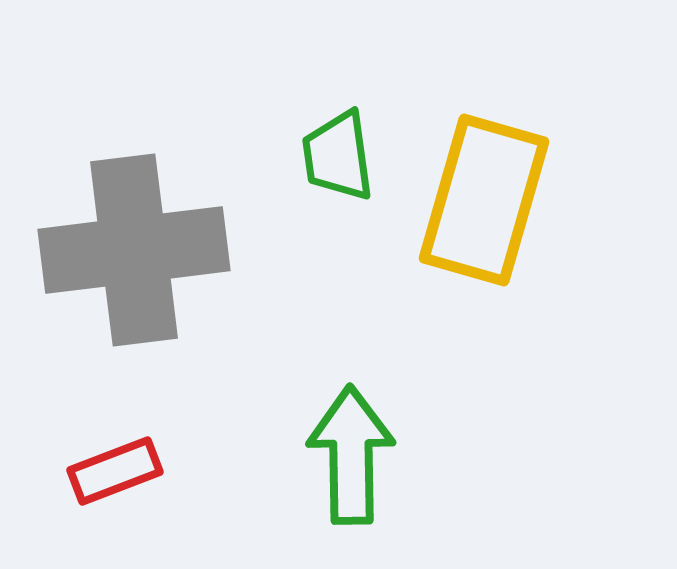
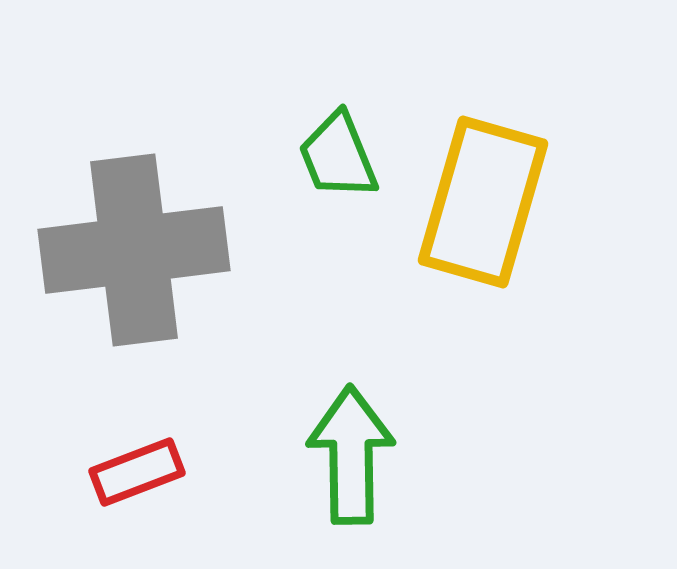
green trapezoid: rotated 14 degrees counterclockwise
yellow rectangle: moved 1 px left, 2 px down
red rectangle: moved 22 px right, 1 px down
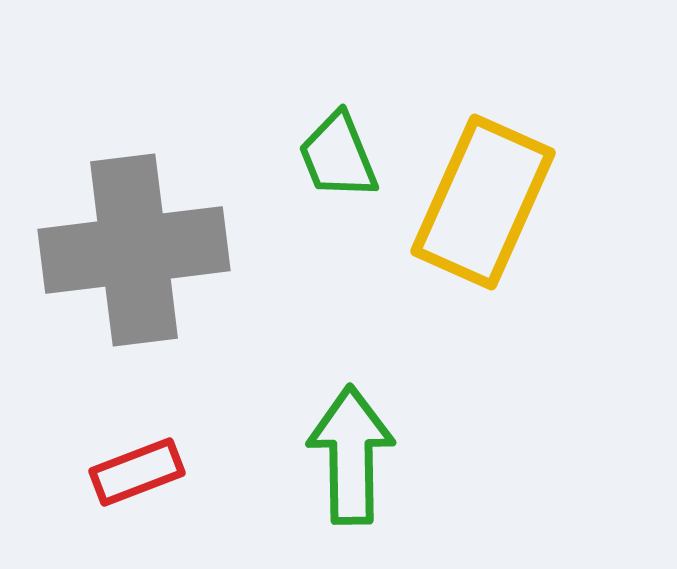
yellow rectangle: rotated 8 degrees clockwise
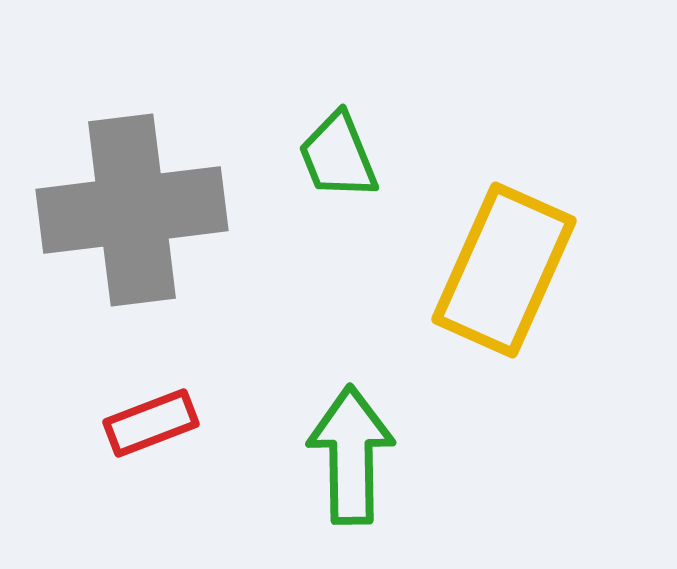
yellow rectangle: moved 21 px right, 68 px down
gray cross: moved 2 px left, 40 px up
red rectangle: moved 14 px right, 49 px up
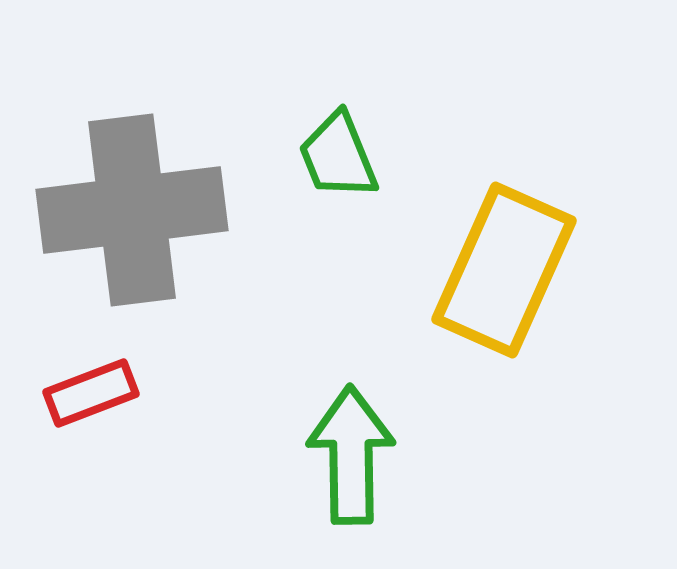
red rectangle: moved 60 px left, 30 px up
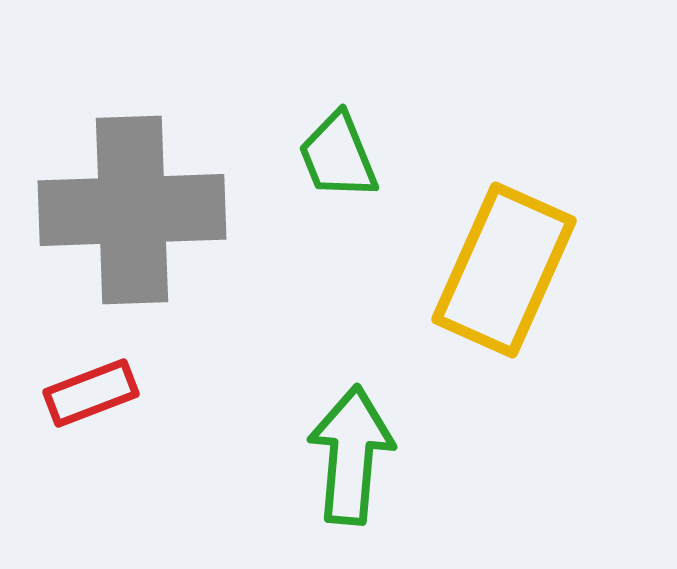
gray cross: rotated 5 degrees clockwise
green arrow: rotated 6 degrees clockwise
